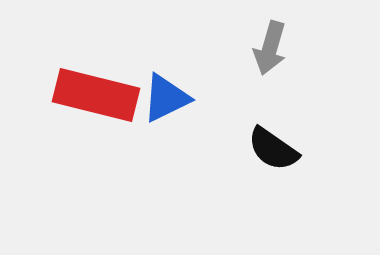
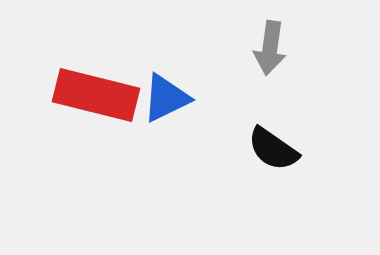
gray arrow: rotated 8 degrees counterclockwise
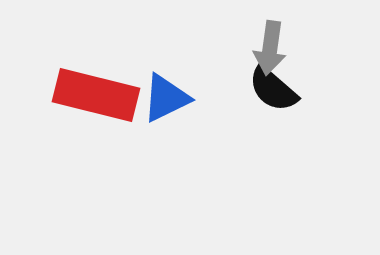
black semicircle: moved 60 px up; rotated 6 degrees clockwise
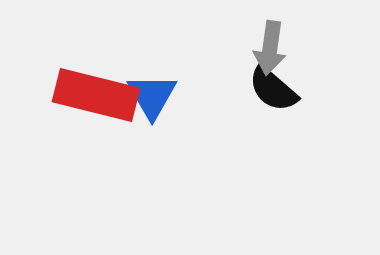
blue triangle: moved 14 px left, 2 px up; rotated 34 degrees counterclockwise
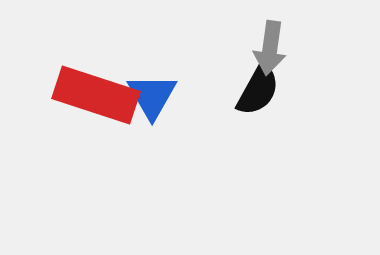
black semicircle: moved 15 px left, 1 px down; rotated 102 degrees counterclockwise
red rectangle: rotated 4 degrees clockwise
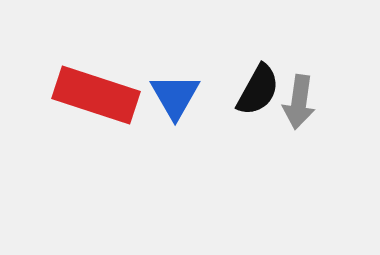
gray arrow: moved 29 px right, 54 px down
blue triangle: moved 23 px right
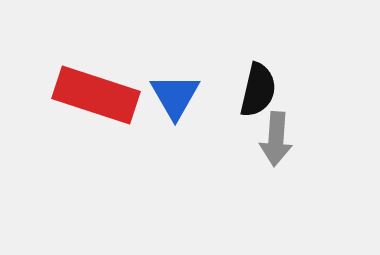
black semicircle: rotated 16 degrees counterclockwise
gray arrow: moved 23 px left, 37 px down; rotated 4 degrees counterclockwise
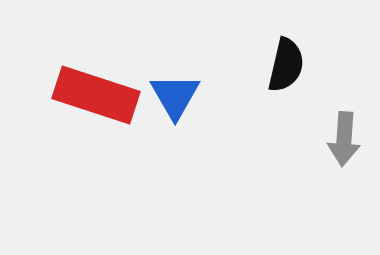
black semicircle: moved 28 px right, 25 px up
gray arrow: moved 68 px right
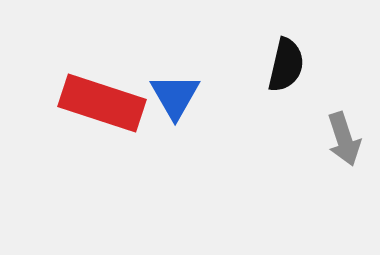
red rectangle: moved 6 px right, 8 px down
gray arrow: rotated 22 degrees counterclockwise
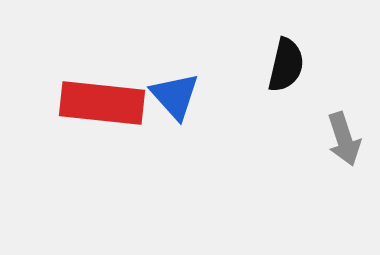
blue triangle: rotated 12 degrees counterclockwise
red rectangle: rotated 12 degrees counterclockwise
